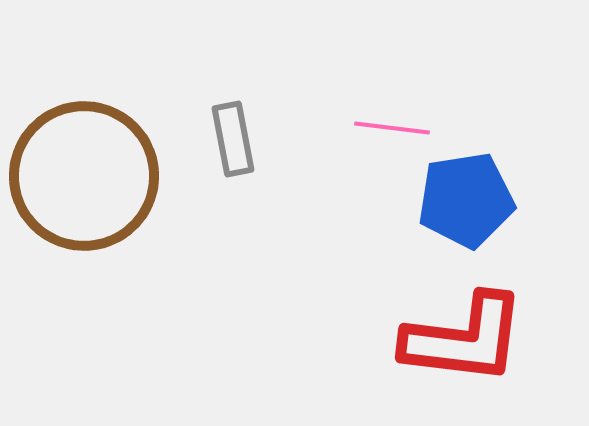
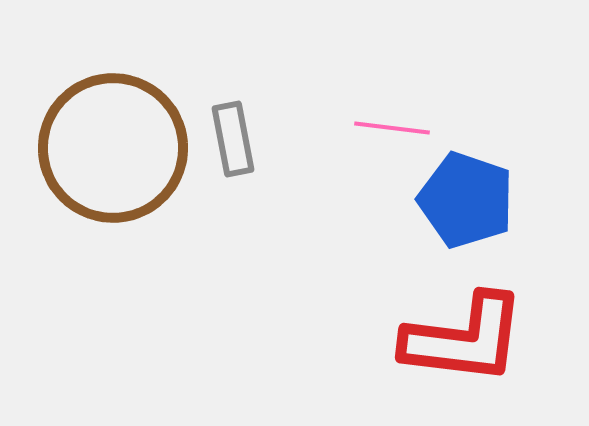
brown circle: moved 29 px right, 28 px up
blue pentagon: rotated 28 degrees clockwise
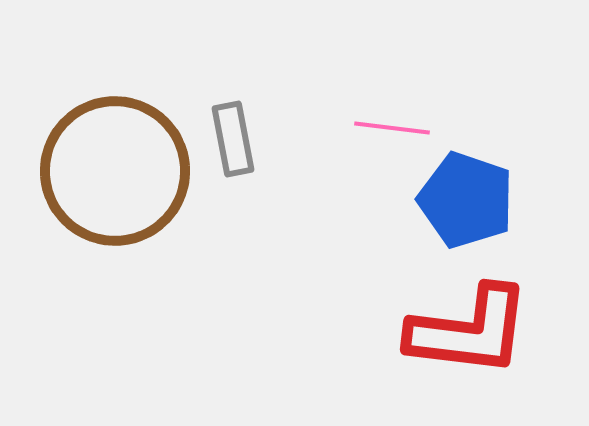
brown circle: moved 2 px right, 23 px down
red L-shape: moved 5 px right, 8 px up
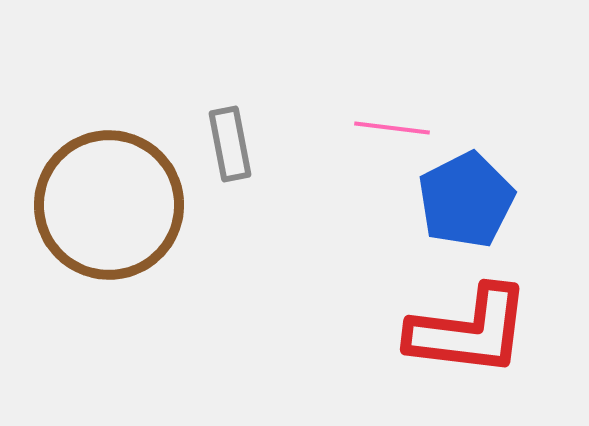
gray rectangle: moved 3 px left, 5 px down
brown circle: moved 6 px left, 34 px down
blue pentagon: rotated 26 degrees clockwise
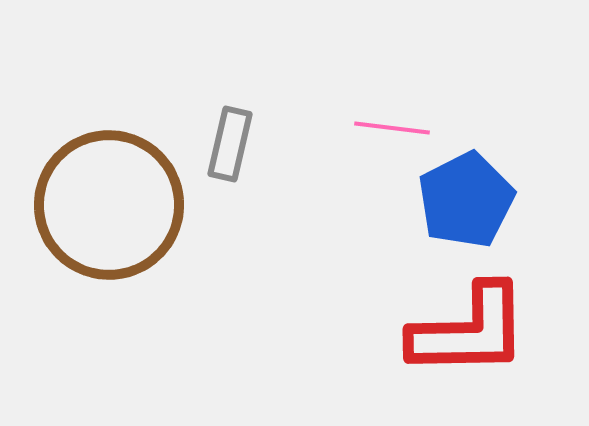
gray rectangle: rotated 24 degrees clockwise
red L-shape: rotated 8 degrees counterclockwise
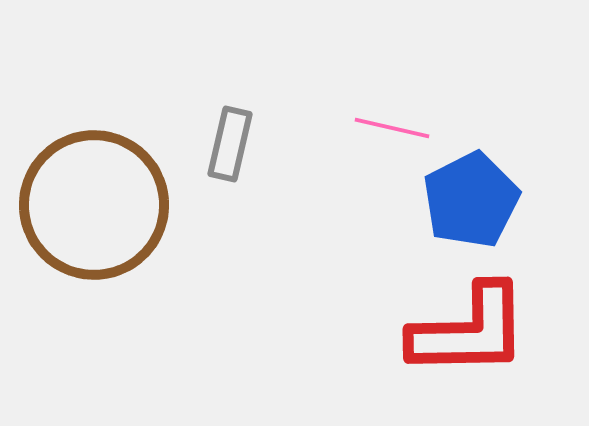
pink line: rotated 6 degrees clockwise
blue pentagon: moved 5 px right
brown circle: moved 15 px left
